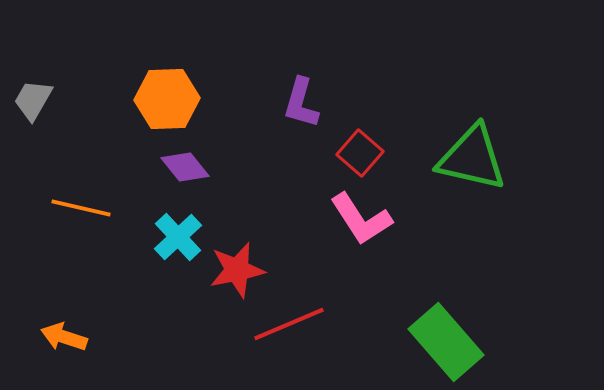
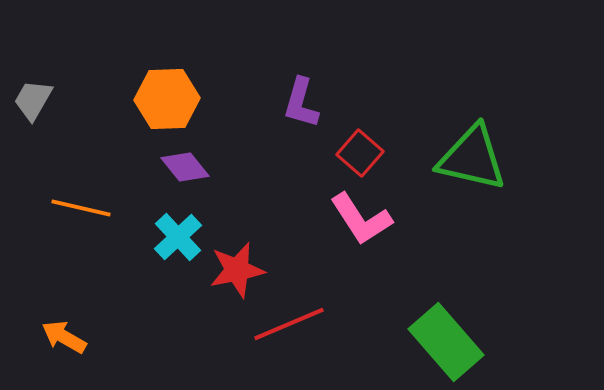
orange arrow: rotated 12 degrees clockwise
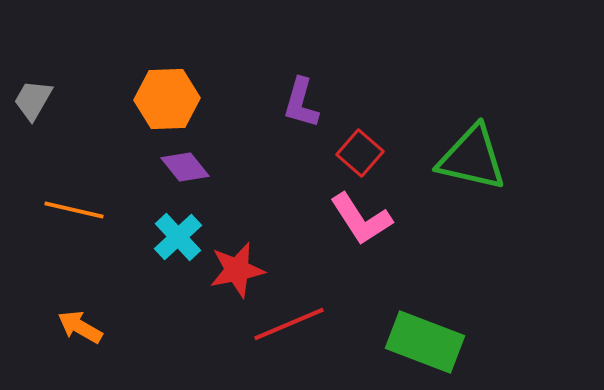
orange line: moved 7 px left, 2 px down
orange arrow: moved 16 px right, 10 px up
green rectangle: moved 21 px left; rotated 28 degrees counterclockwise
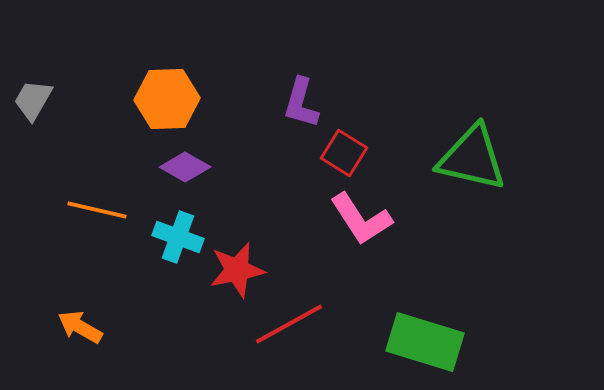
red square: moved 16 px left; rotated 9 degrees counterclockwise
purple diamond: rotated 21 degrees counterclockwise
orange line: moved 23 px right
cyan cross: rotated 27 degrees counterclockwise
red line: rotated 6 degrees counterclockwise
green rectangle: rotated 4 degrees counterclockwise
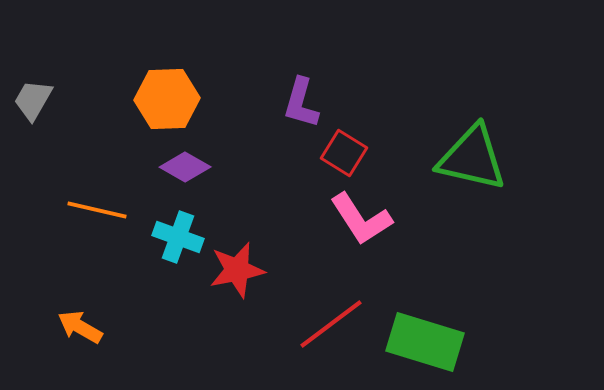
red line: moved 42 px right; rotated 8 degrees counterclockwise
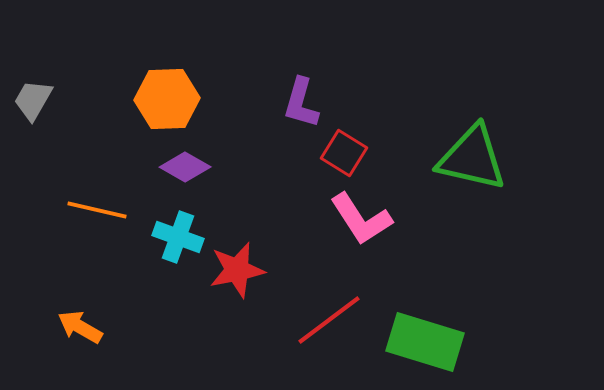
red line: moved 2 px left, 4 px up
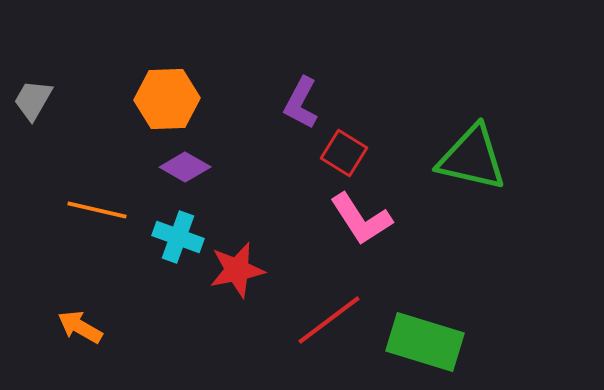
purple L-shape: rotated 12 degrees clockwise
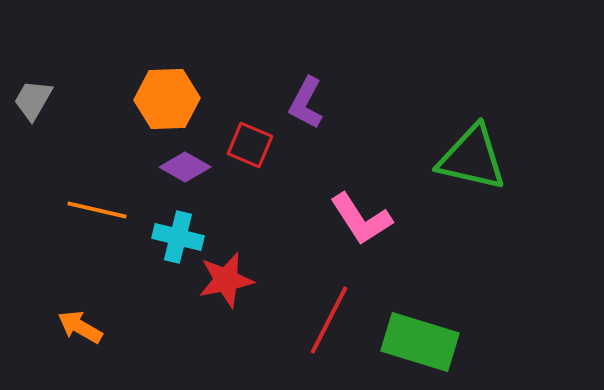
purple L-shape: moved 5 px right
red square: moved 94 px left, 8 px up; rotated 9 degrees counterclockwise
cyan cross: rotated 6 degrees counterclockwise
red star: moved 11 px left, 10 px down
red line: rotated 26 degrees counterclockwise
green rectangle: moved 5 px left
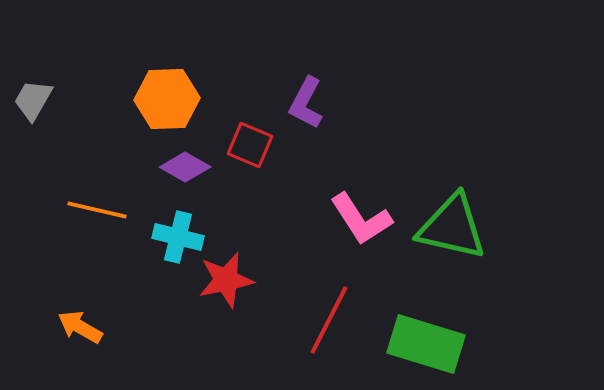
green triangle: moved 20 px left, 69 px down
green rectangle: moved 6 px right, 2 px down
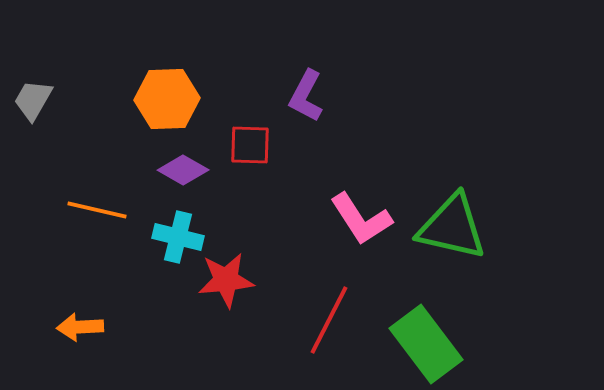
purple L-shape: moved 7 px up
red square: rotated 21 degrees counterclockwise
purple diamond: moved 2 px left, 3 px down
red star: rotated 6 degrees clockwise
orange arrow: rotated 33 degrees counterclockwise
green rectangle: rotated 36 degrees clockwise
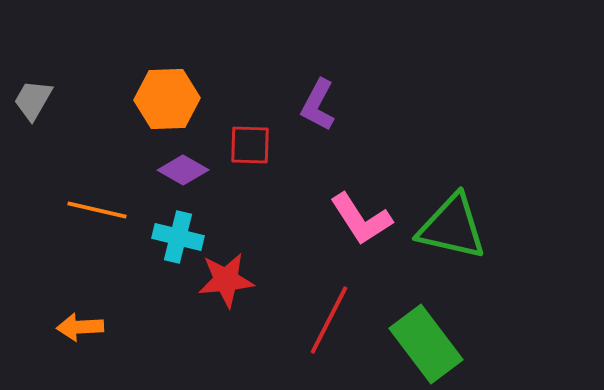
purple L-shape: moved 12 px right, 9 px down
